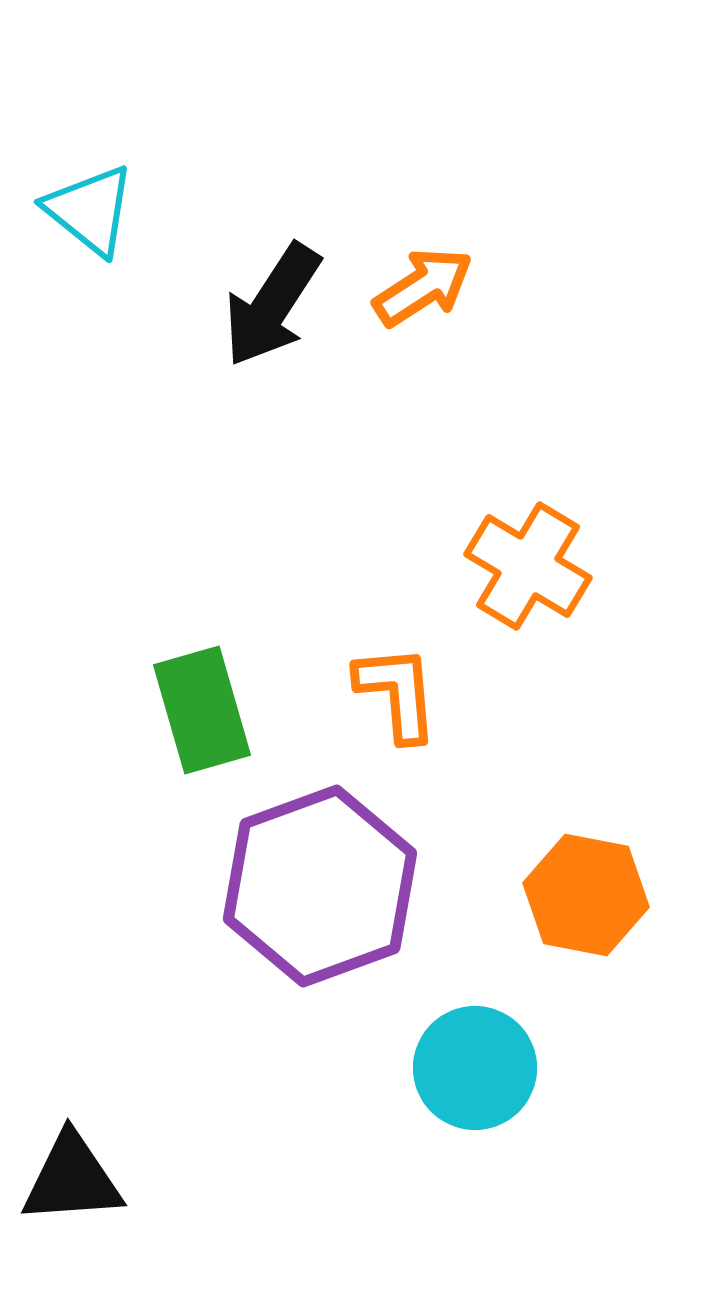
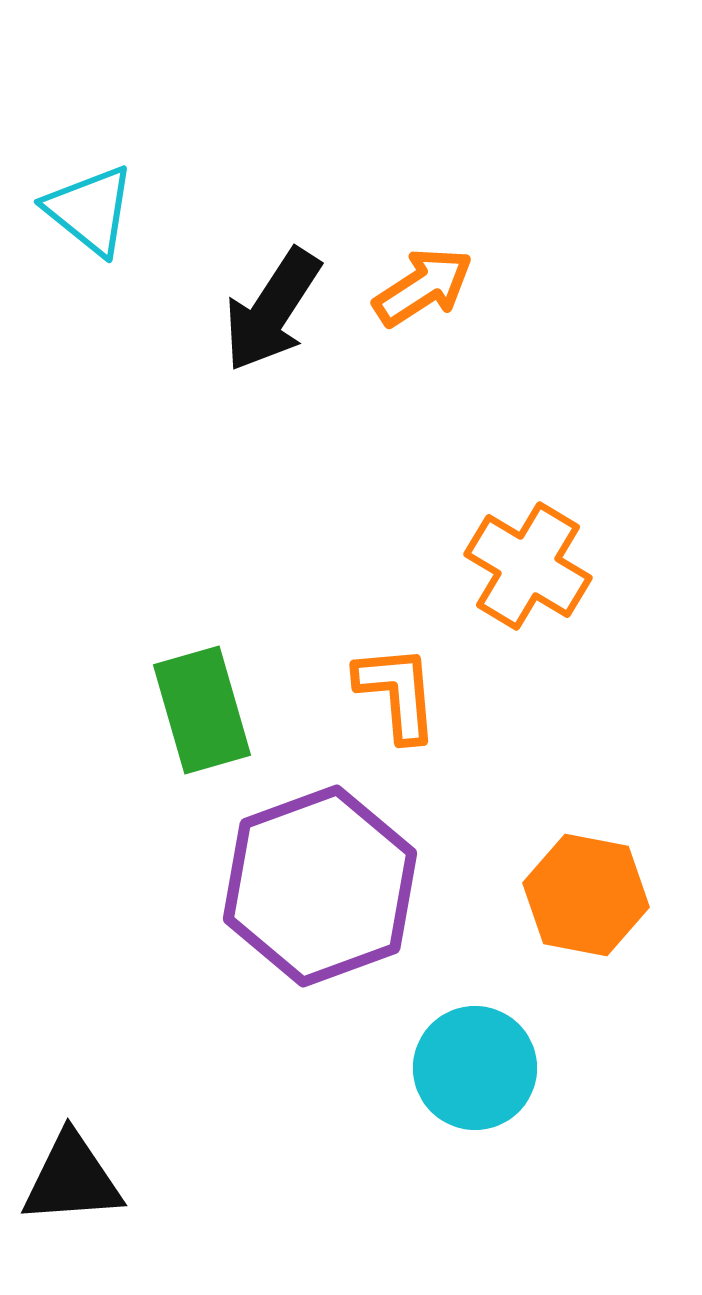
black arrow: moved 5 px down
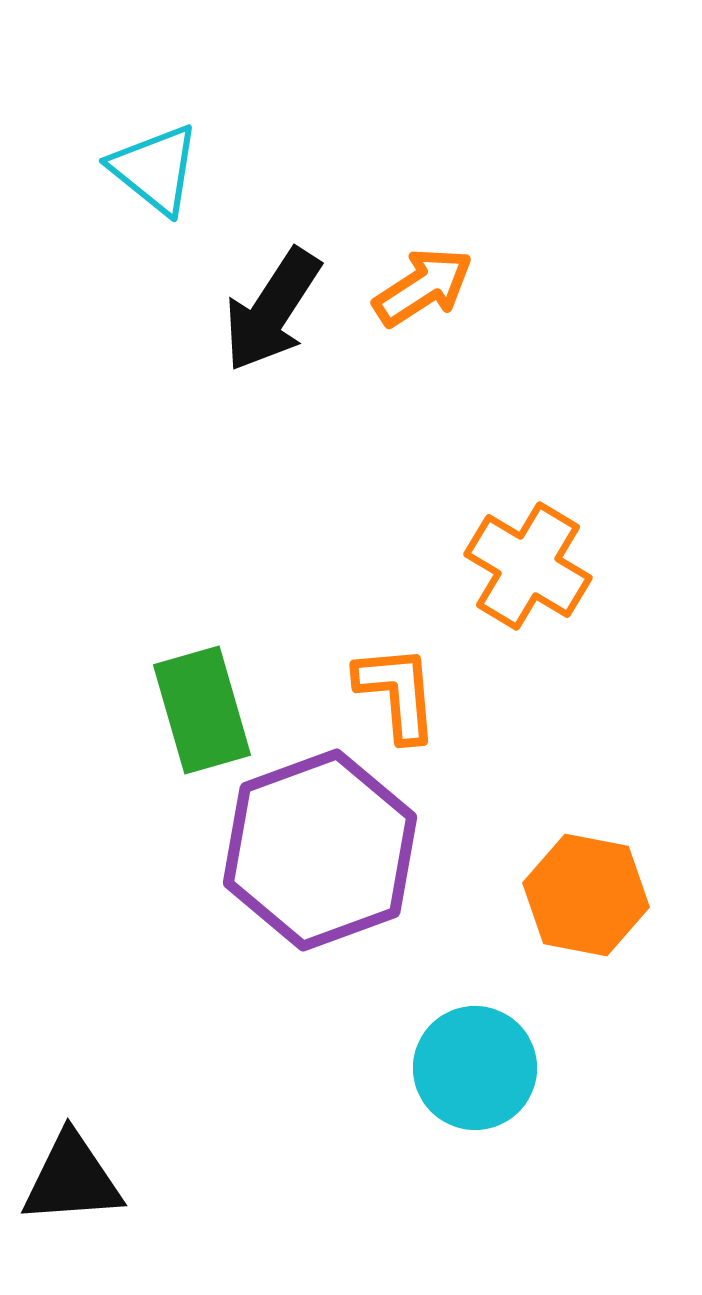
cyan triangle: moved 65 px right, 41 px up
purple hexagon: moved 36 px up
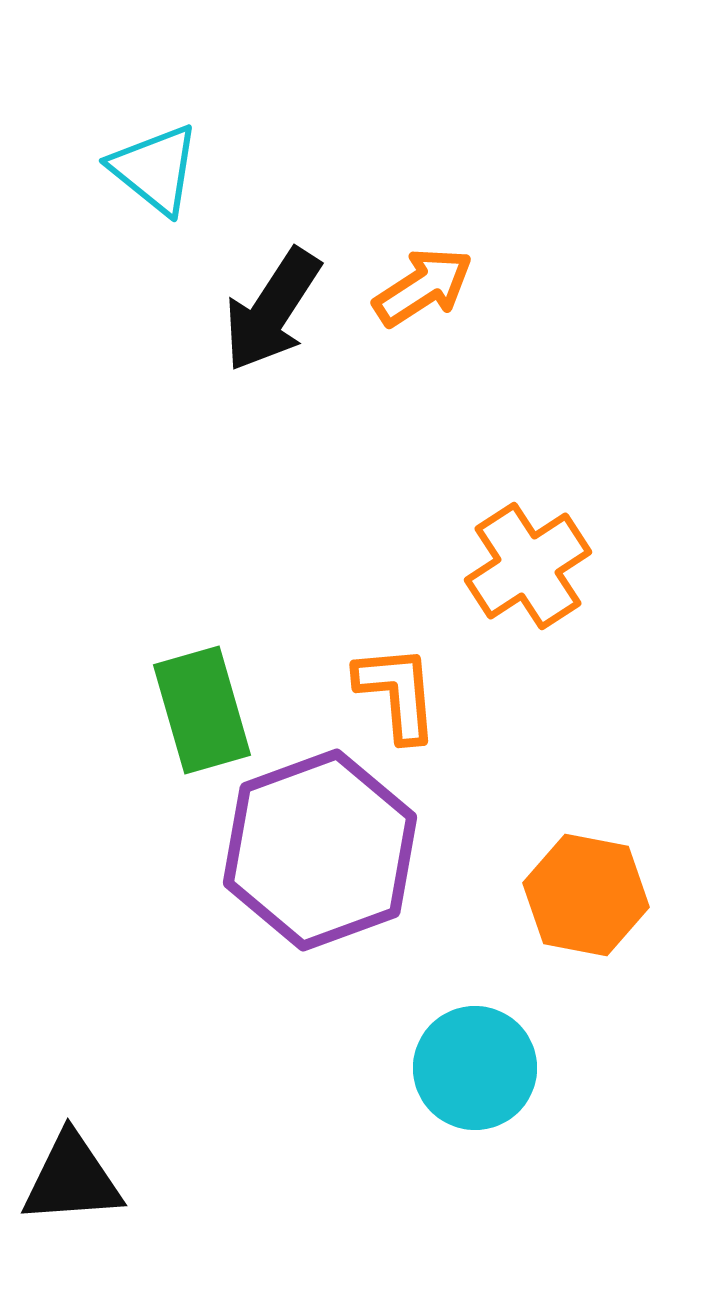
orange cross: rotated 26 degrees clockwise
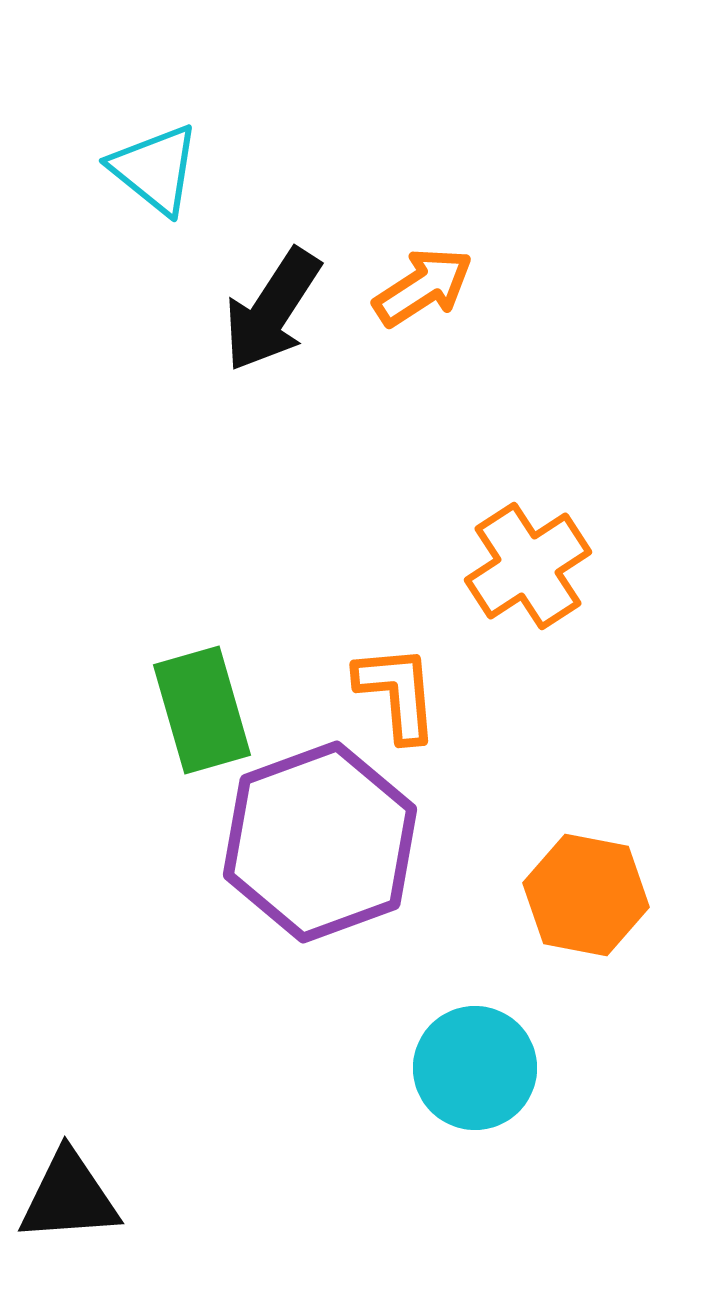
purple hexagon: moved 8 px up
black triangle: moved 3 px left, 18 px down
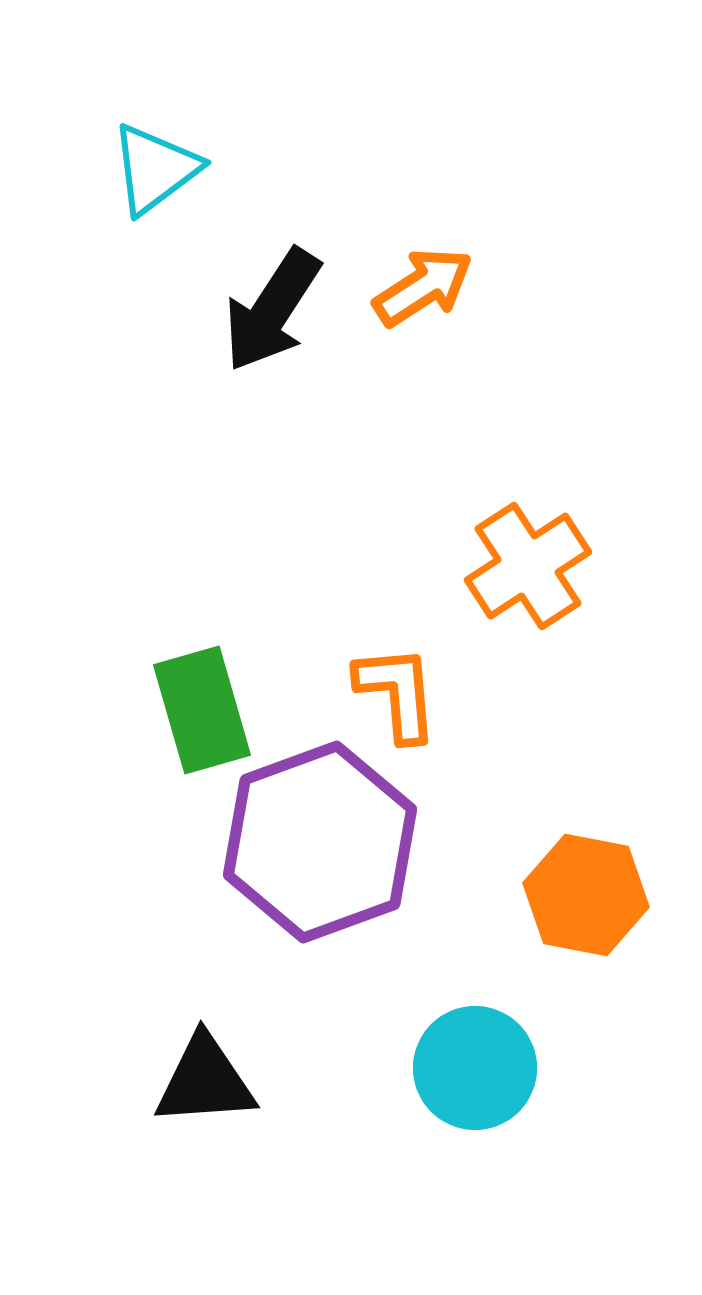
cyan triangle: rotated 44 degrees clockwise
black triangle: moved 136 px right, 116 px up
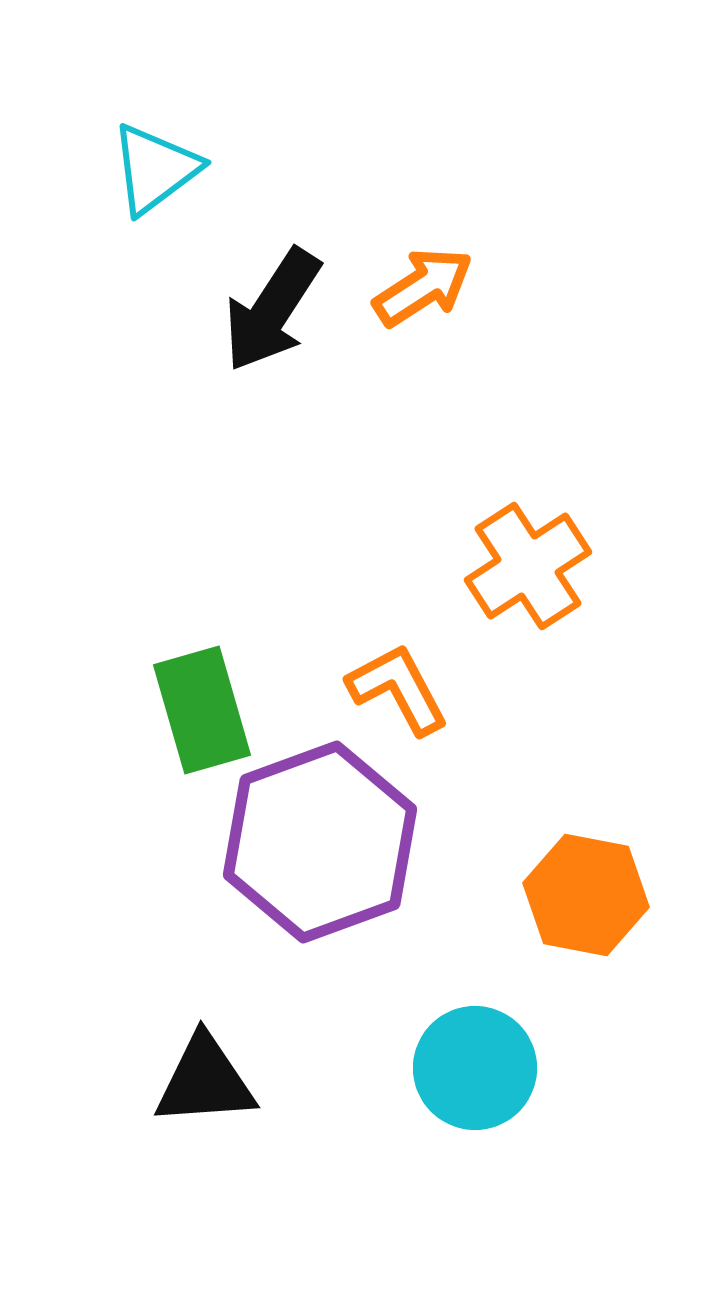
orange L-shape: moved 1 px right, 4 px up; rotated 23 degrees counterclockwise
